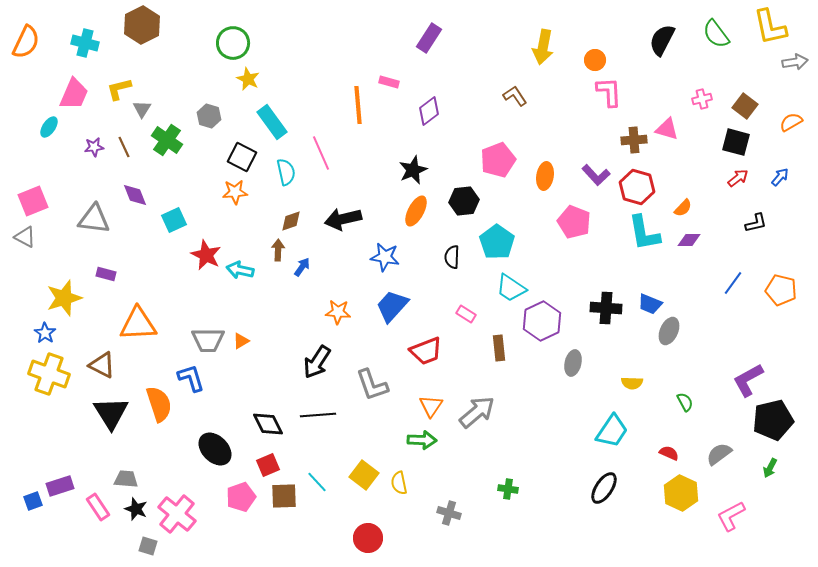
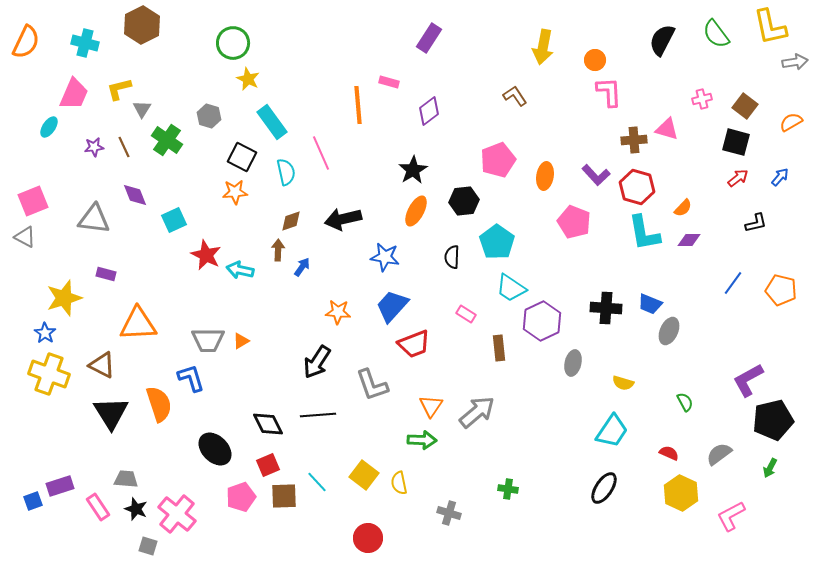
black star at (413, 170): rotated 8 degrees counterclockwise
red trapezoid at (426, 351): moved 12 px left, 7 px up
yellow semicircle at (632, 383): moved 9 px left; rotated 15 degrees clockwise
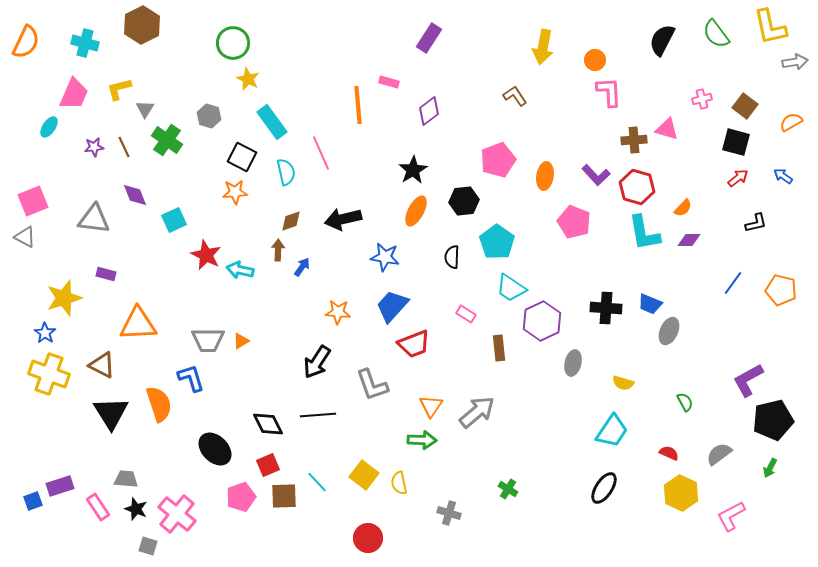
gray triangle at (142, 109): moved 3 px right
blue arrow at (780, 177): moved 3 px right, 1 px up; rotated 96 degrees counterclockwise
green cross at (508, 489): rotated 24 degrees clockwise
